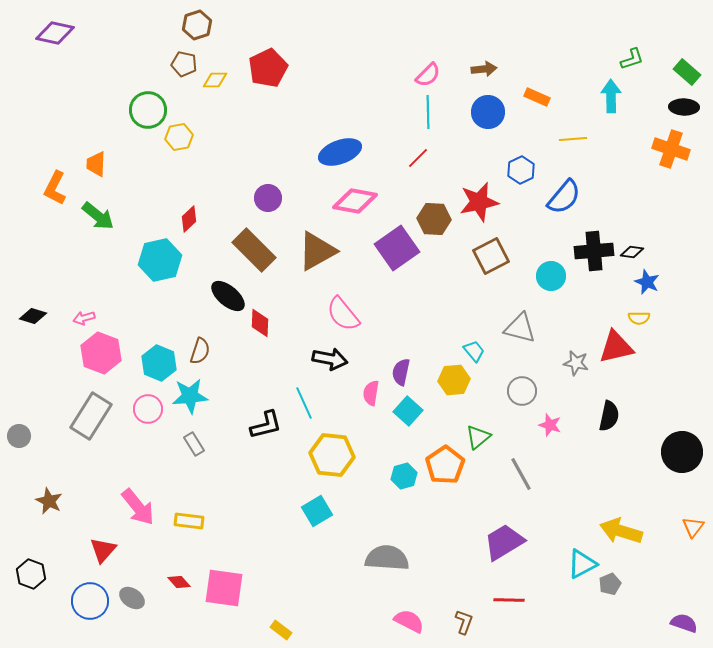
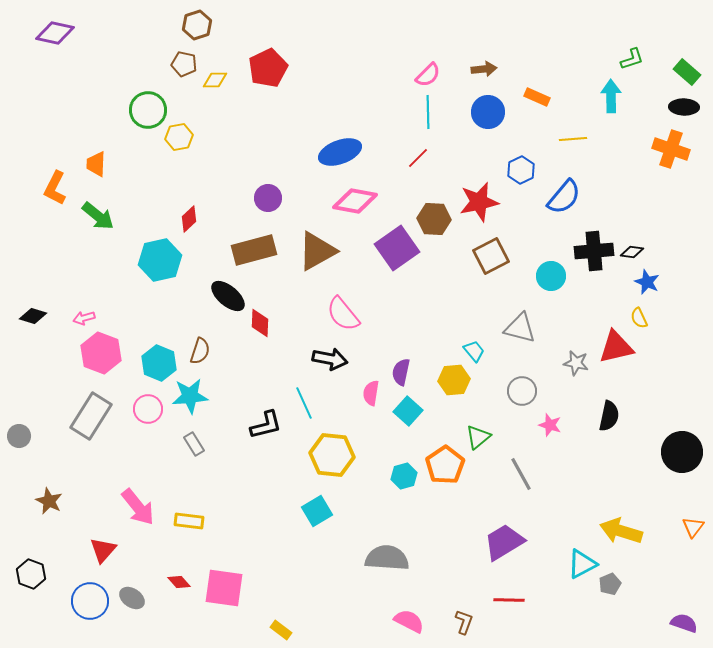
brown rectangle at (254, 250): rotated 60 degrees counterclockwise
yellow semicircle at (639, 318): rotated 65 degrees clockwise
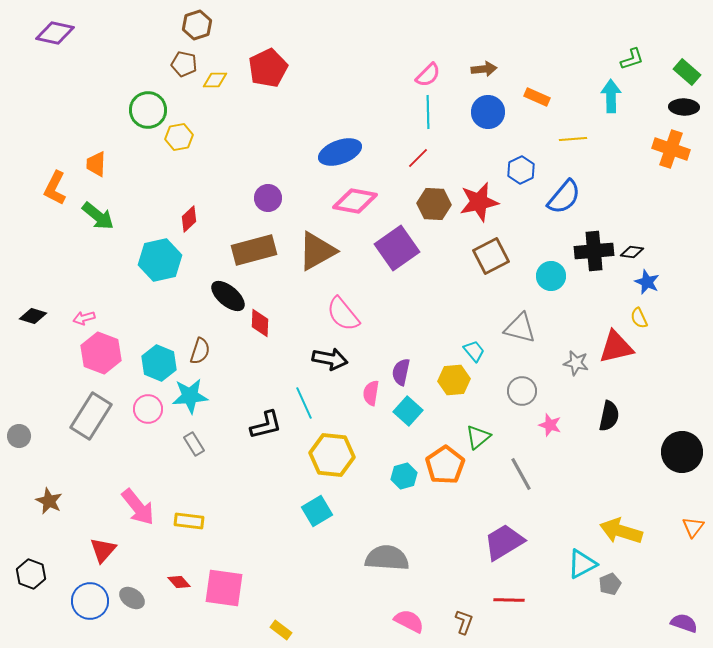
brown hexagon at (434, 219): moved 15 px up
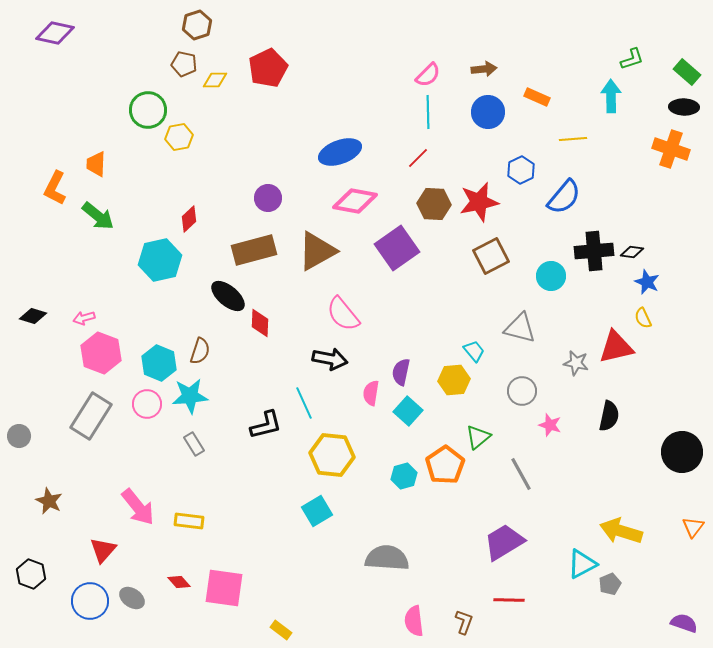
yellow semicircle at (639, 318): moved 4 px right
pink circle at (148, 409): moved 1 px left, 5 px up
pink semicircle at (409, 621): moved 5 px right; rotated 124 degrees counterclockwise
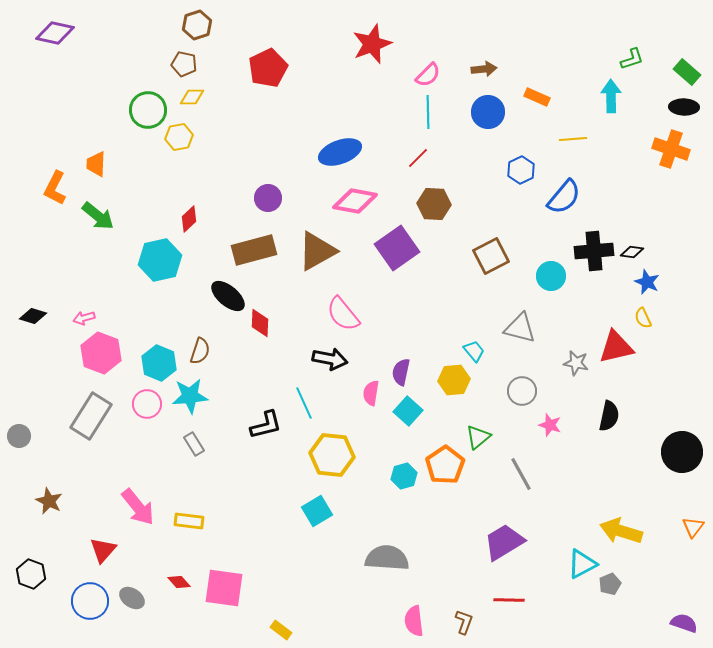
yellow diamond at (215, 80): moved 23 px left, 17 px down
red star at (479, 202): moved 107 px left, 158 px up; rotated 9 degrees counterclockwise
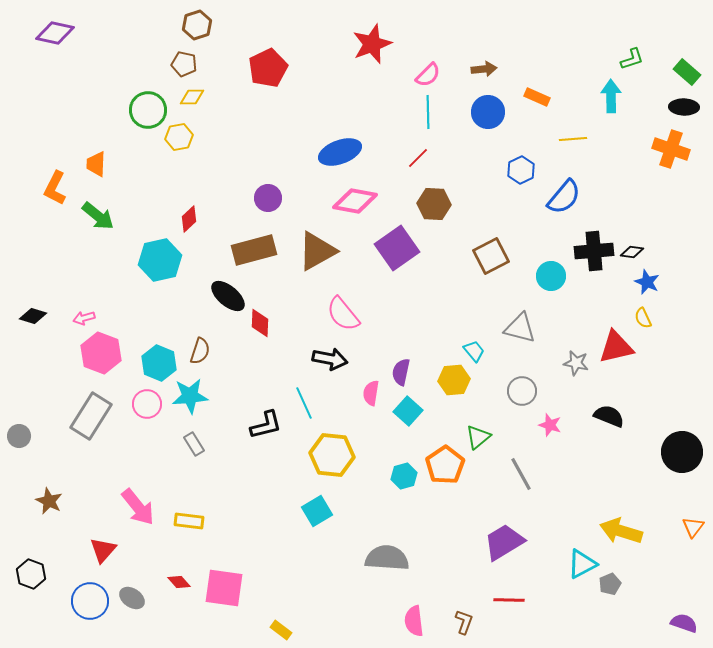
black semicircle at (609, 416): rotated 80 degrees counterclockwise
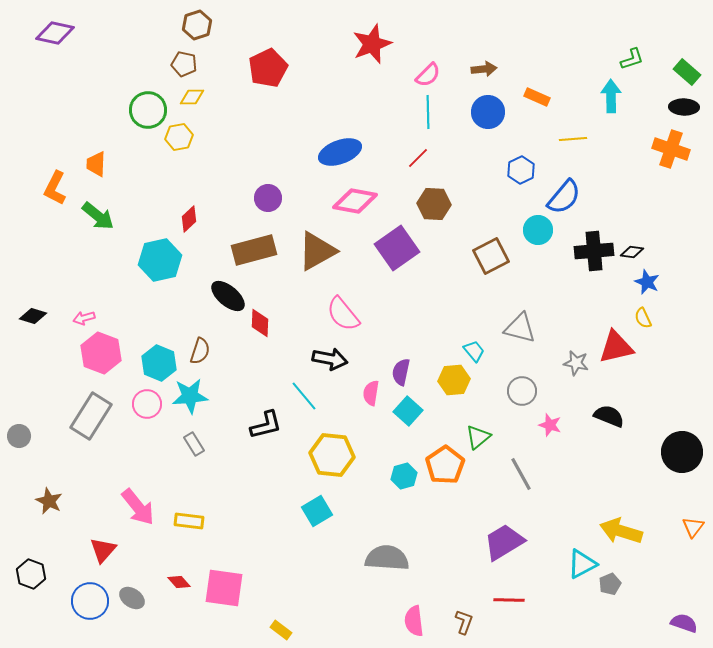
cyan circle at (551, 276): moved 13 px left, 46 px up
cyan line at (304, 403): moved 7 px up; rotated 16 degrees counterclockwise
